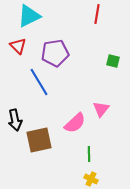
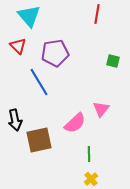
cyan triangle: rotated 45 degrees counterclockwise
yellow cross: rotated 24 degrees clockwise
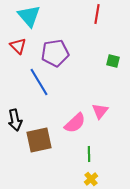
pink triangle: moved 1 px left, 2 px down
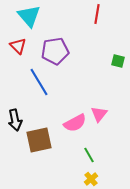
purple pentagon: moved 2 px up
green square: moved 5 px right
pink triangle: moved 1 px left, 3 px down
pink semicircle: rotated 15 degrees clockwise
green line: moved 1 px down; rotated 28 degrees counterclockwise
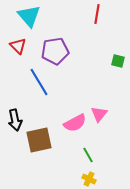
green line: moved 1 px left
yellow cross: moved 2 px left; rotated 24 degrees counterclockwise
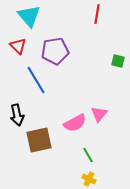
blue line: moved 3 px left, 2 px up
black arrow: moved 2 px right, 5 px up
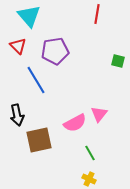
green line: moved 2 px right, 2 px up
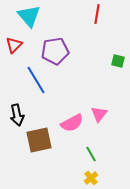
red triangle: moved 4 px left, 1 px up; rotated 30 degrees clockwise
pink semicircle: moved 3 px left
green line: moved 1 px right, 1 px down
yellow cross: moved 2 px right, 1 px up; rotated 24 degrees clockwise
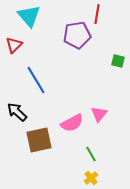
purple pentagon: moved 22 px right, 16 px up
black arrow: moved 3 px up; rotated 145 degrees clockwise
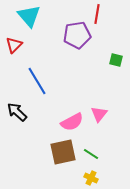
green square: moved 2 px left, 1 px up
blue line: moved 1 px right, 1 px down
pink semicircle: moved 1 px up
brown square: moved 24 px right, 12 px down
green line: rotated 28 degrees counterclockwise
yellow cross: rotated 24 degrees counterclockwise
